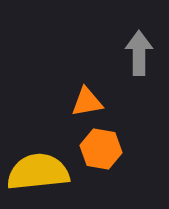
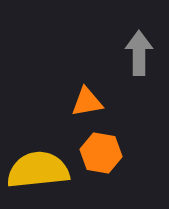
orange hexagon: moved 4 px down
yellow semicircle: moved 2 px up
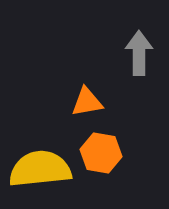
yellow semicircle: moved 2 px right, 1 px up
